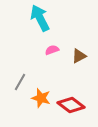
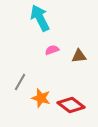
brown triangle: rotated 21 degrees clockwise
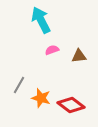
cyan arrow: moved 1 px right, 2 px down
gray line: moved 1 px left, 3 px down
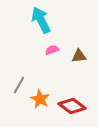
orange star: moved 1 px left, 1 px down; rotated 12 degrees clockwise
red diamond: moved 1 px right, 1 px down
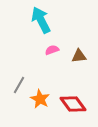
red diamond: moved 1 px right, 2 px up; rotated 16 degrees clockwise
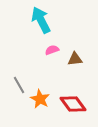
brown triangle: moved 4 px left, 3 px down
gray line: rotated 60 degrees counterclockwise
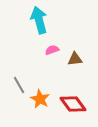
cyan arrow: moved 2 px left; rotated 12 degrees clockwise
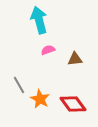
pink semicircle: moved 4 px left
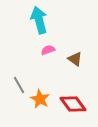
brown triangle: rotated 42 degrees clockwise
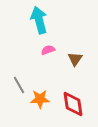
brown triangle: rotated 28 degrees clockwise
orange star: rotated 30 degrees counterclockwise
red diamond: rotated 28 degrees clockwise
